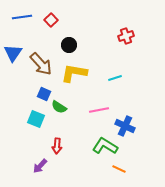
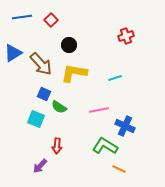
blue triangle: rotated 24 degrees clockwise
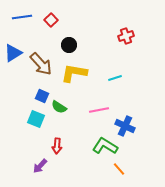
blue square: moved 2 px left, 2 px down
orange line: rotated 24 degrees clockwise
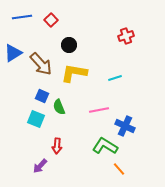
green semicircle: rotated 35 degrees clockwise
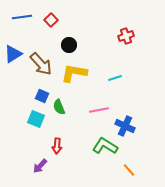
blue triangle: moved 1 px down
orange line: moved 10 px right, 1 px down
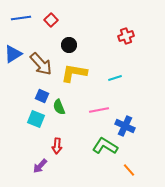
blue line: moved 1 px left, 1 px down
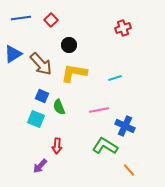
red cross: moved 3 px left, 8 px up
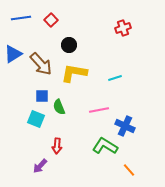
blue square: rotated 24 degrees counterclockwise
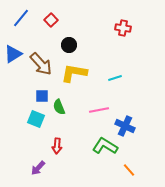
blue line: rotated 42 degrees counterclockwise
red cross: rotated 28 degrees clockwise
purple arrow: moved 2 px left, 2 px down
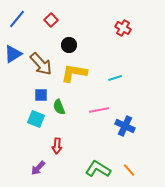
blue line: moved 4 px left, 1 px down
red cross: rotated 21 degrees clockwise
blue square: moved 1 px left, 1 px up
green L-shape: moved 7 px left, 23 px down
